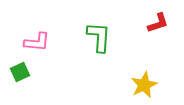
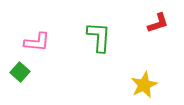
green square: rotated 24 degrees counterclockwise
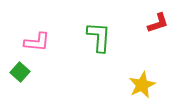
yellow star: moved 2 px left
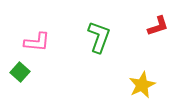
red L-shape: moved 3 px down
green L-shape: rotated 16 degrees clockwise
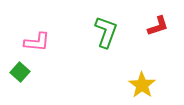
green L-shape: moved 7 px right, 5 px up
yellow star: rotated 12 degrees counterclockwise
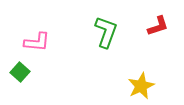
yellow star: moved 1 px left, 1 px down; rotated 12 degrees clockwise
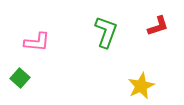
green square: moved 6 px down
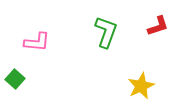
green square: moved 5 px left, 1 px down
